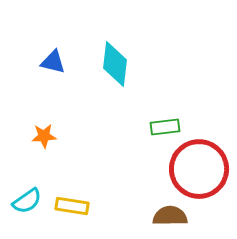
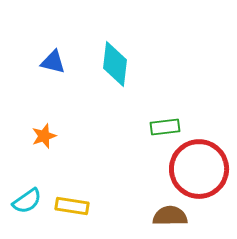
orange star: rotated 15 degrees counterclockwise
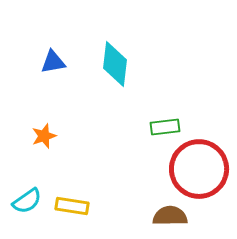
blue triangle: rotated 24 degrees counterclockwise
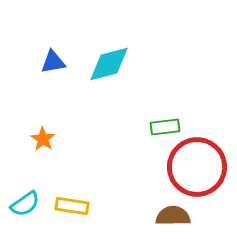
cyan diamond: moved 6 px left; rotated 69 degrees clockwise
orange star: moved 1 px left, 3 px down; rotated 20 degrees counterclockwise
red circle: moved 2 px left, 2 px up
cyan semicircle: moved 2 px left, 3 px down
brown semicircle: moved 3 px right
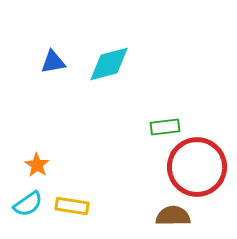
orange star: moved 6 px left, 26 px down
cyan semicircle: moved 3 px right
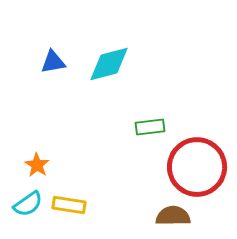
green rectangle: moved 15 px left
yellow rectangle: moved 3 px left, 1 px up
